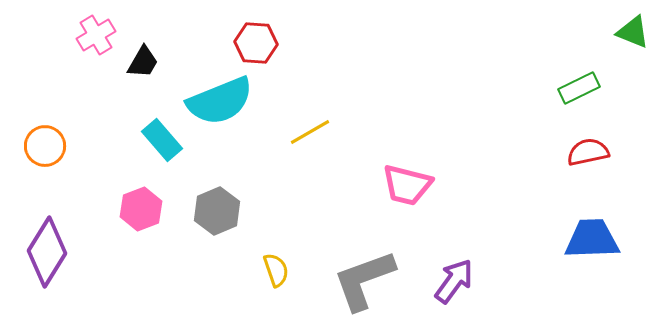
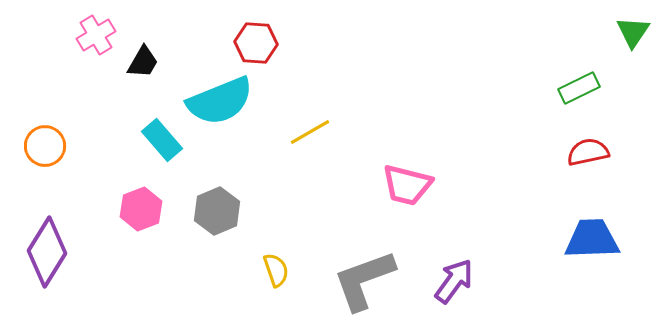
green triangle: rotated 42 degrees clockwise
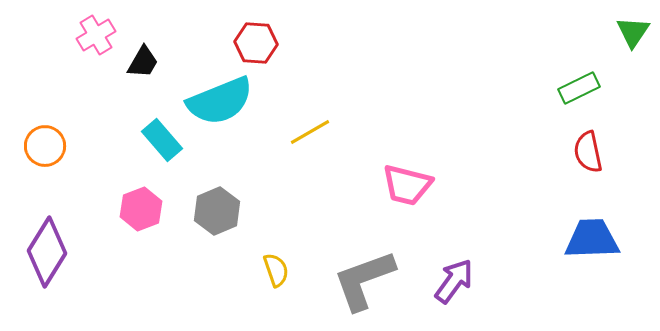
red semicircle: rotated 90 degrees counterclockwise
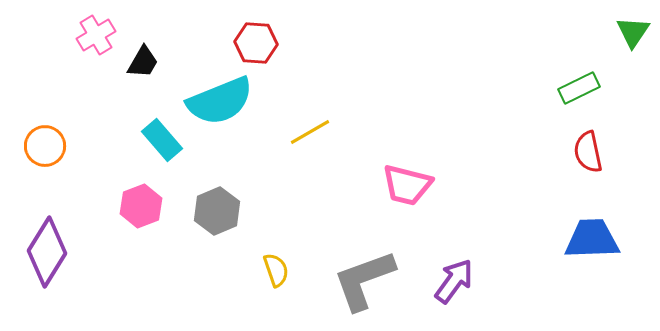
pink hexagon: moved 3 px up
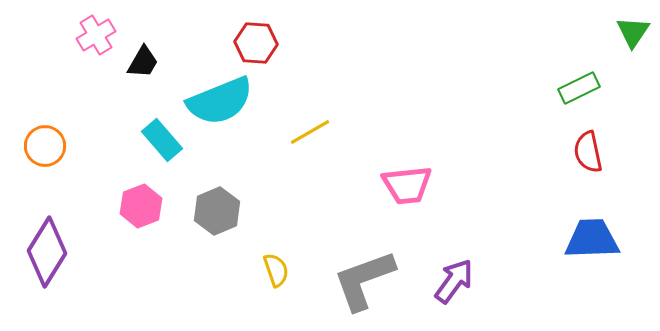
pink trapezoid: rotated 20 degrees counterclockwise
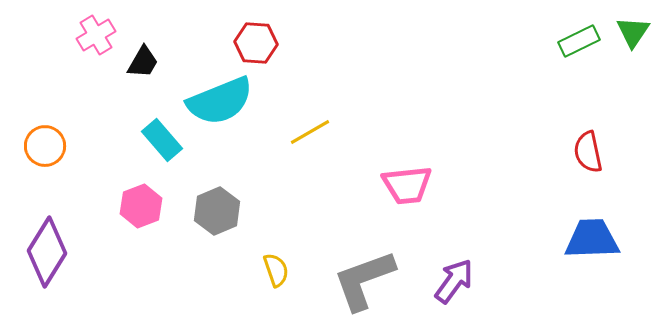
green rectangle: moved 47 px up
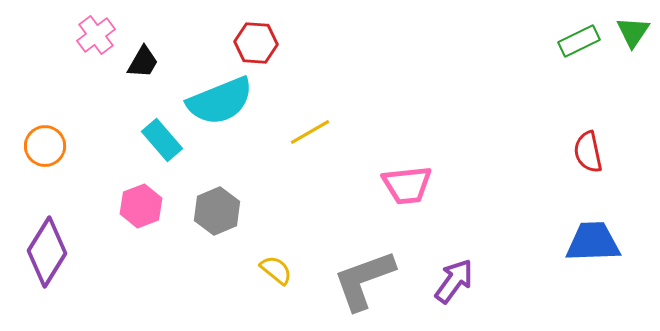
pink cross: rotated 6 degrees counterclockwise
blue trapezoid: moved 1 px right, 3 px down
yellow semicircle: rotated 32 degrees counterclockwise
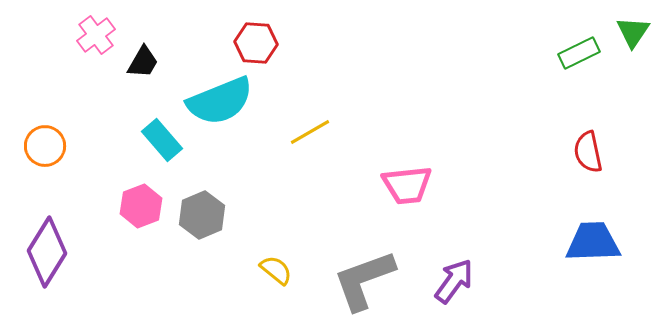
green rectangle: moved 12 px down
gray hexagon: moved 15 px left, 4 px down
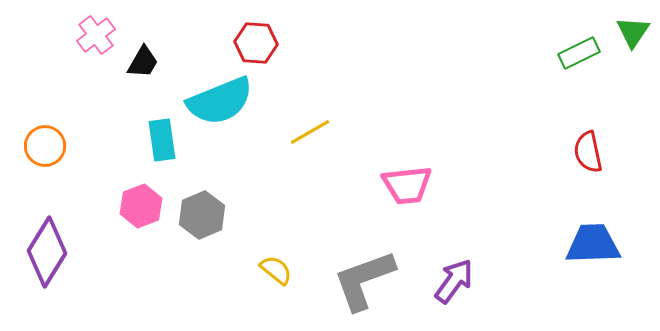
cyan rectangle: rotated 33 degrees clockwise
blue trapezoid: moved 2 px down
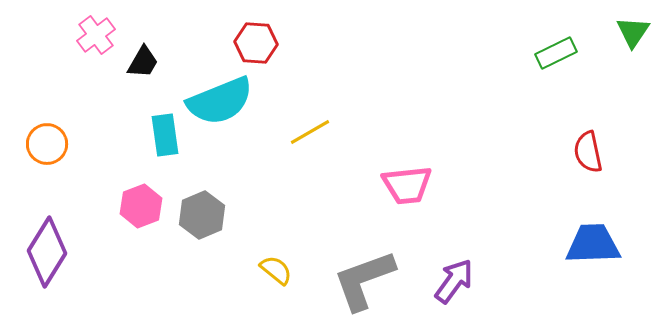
green rectangle: moved 23 px left
cyan rectangle: moved 3 px right, 5 px up
orange circle: moved 2 px right, 2 px up
